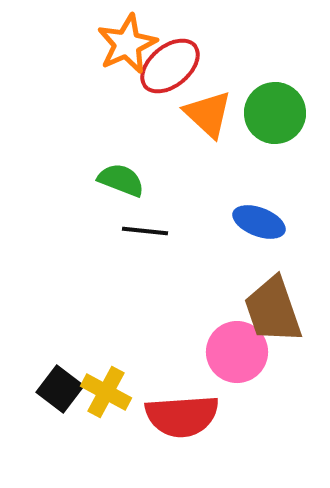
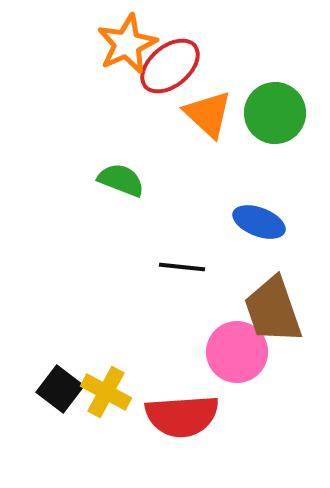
black line: moved 37 px right, 36 px down
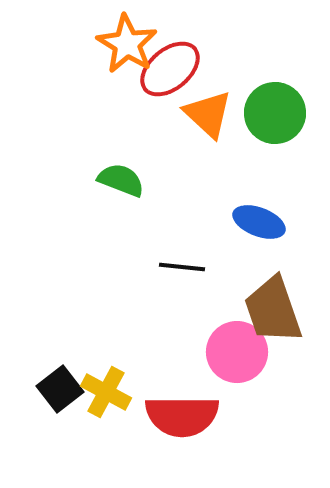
orange star: rotated 16 degrees counterclockwise
red ellipse: moved 3 px down
black square: rotated 15 degrees clockwise
red semicircle: rotated 4 degrees clockwise
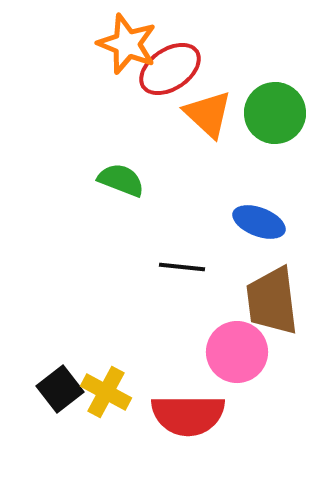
orange star: rotated 10 degrees counterclockwise
red ellipse: rotated 6 degrees clockwise
brown trapezoid: moved 1 px left, 9 px up; rotated 12 degrees clockwise
red semicircle: moved 6 px right, 1 px up
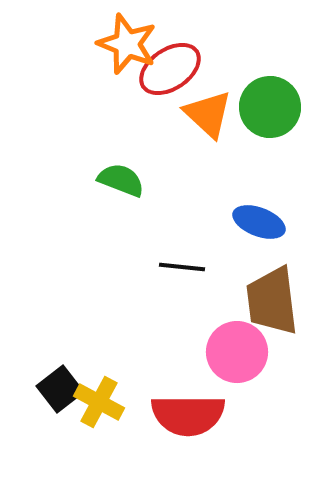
green circle: moved 5 px left, 6 px up
yellow cross: moved 7 px left, 10 px down
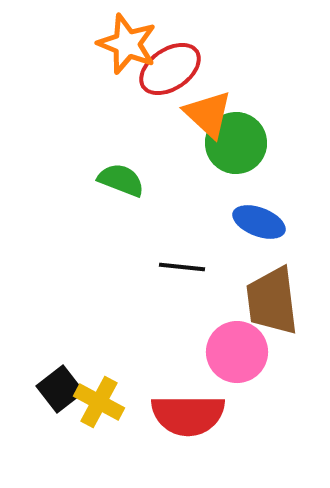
green circle: moved 34 px left, 36 px down
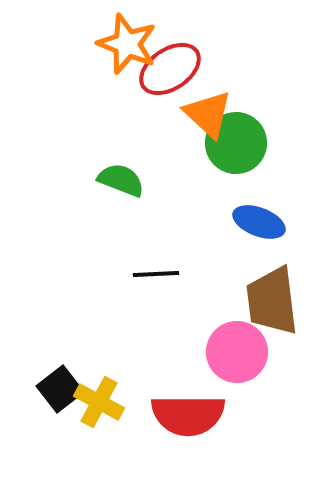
black line: moved 26 px left, 7 px down; rotated 9 degrees counterclockwise
